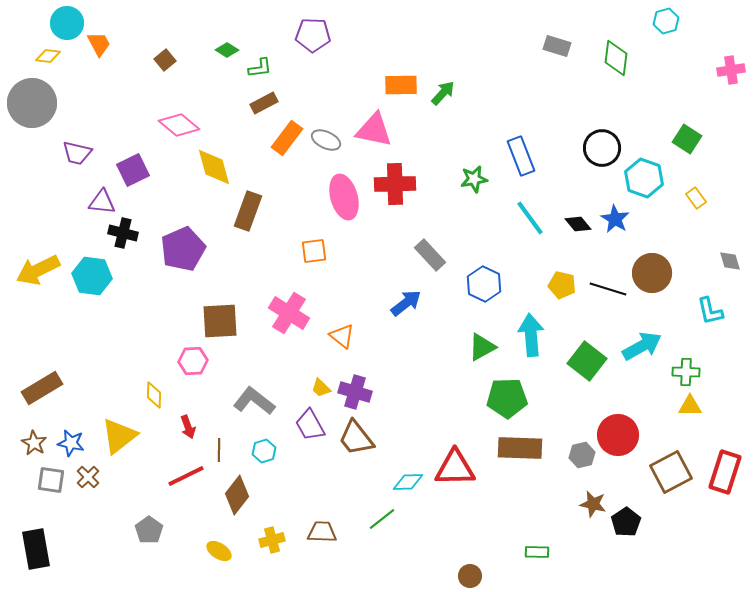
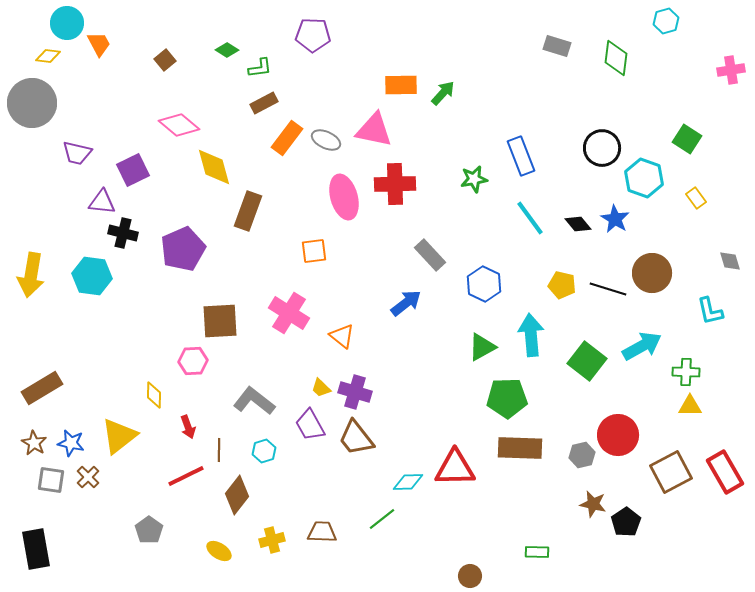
yellow arrow at (38, 270): moved 7 px left, 5 px down; rotated 54 degrees counterclockwise
red rectangle at (725, 472): rotated 48 degrees counterclockwise
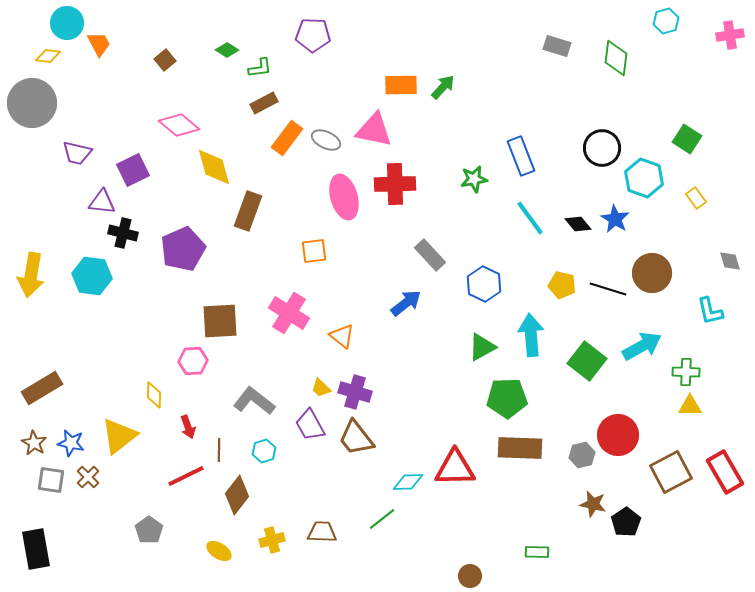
pink cross at (731, 70): moved 1 px left, 35 px up
green arrow at (443, 93): moved 6 px up
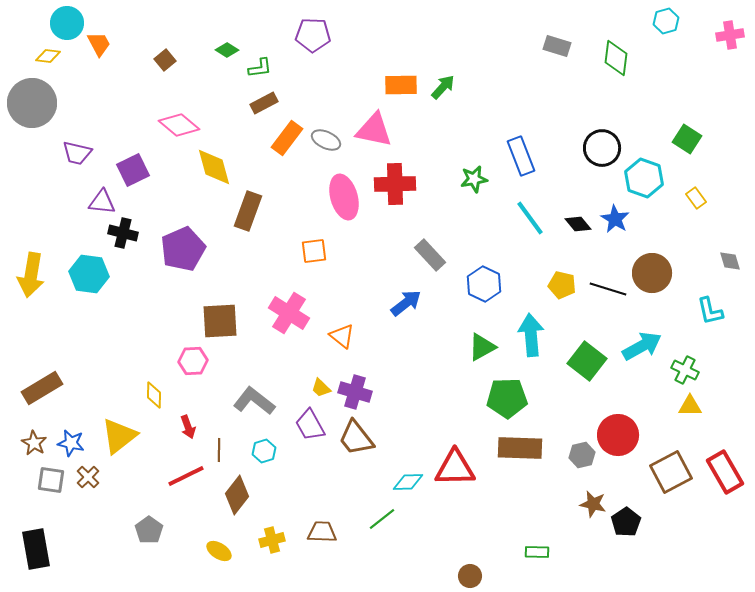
cyan hexagon at (92, 276): moved 3 px left, 2 px up
green cross at (686, 372): moved 1 px left, 2 px up; rotated 24 degrees clockwise
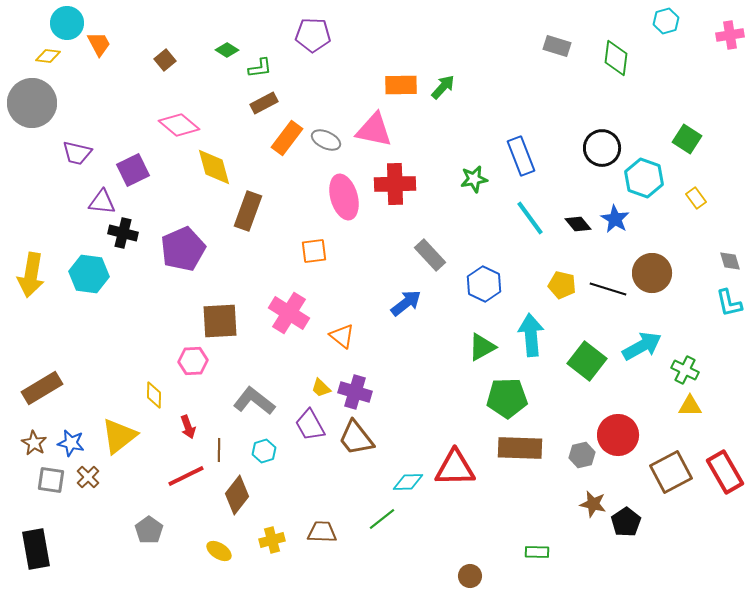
cyan L-shape at (710, 311): moved 19 px right, 8 px up
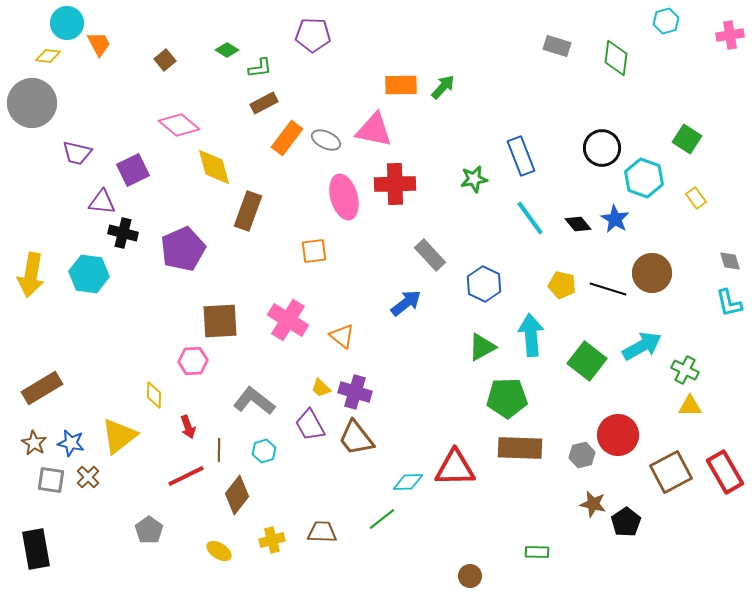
pink cross at (289, 313): moved 1 px left, 7 px down
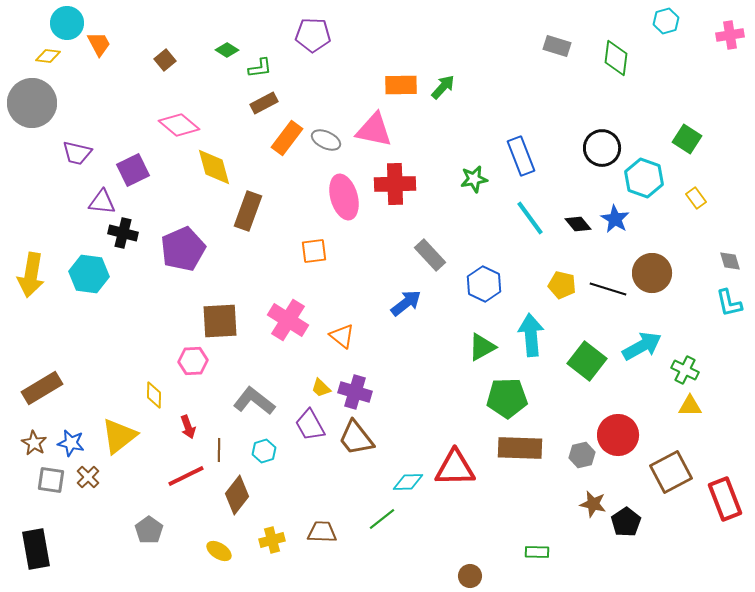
red rectangle at (725, 472): moved 27 px down; rotated 9 degrees clockwise
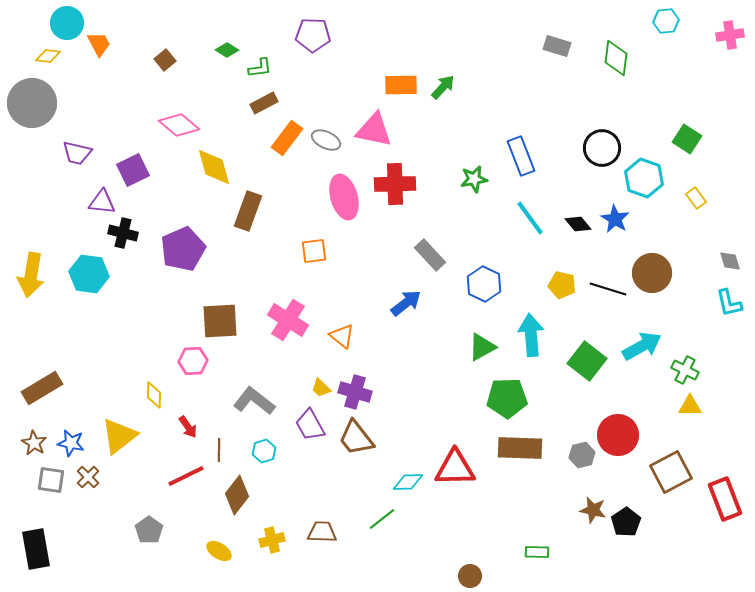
cyan hexagon at (666, 21): rotated 10 degrees clockwise
red arrow at (188, 427): rotated 15 degrees counterclockwise
brown star at (593, 504): moved 6 px down
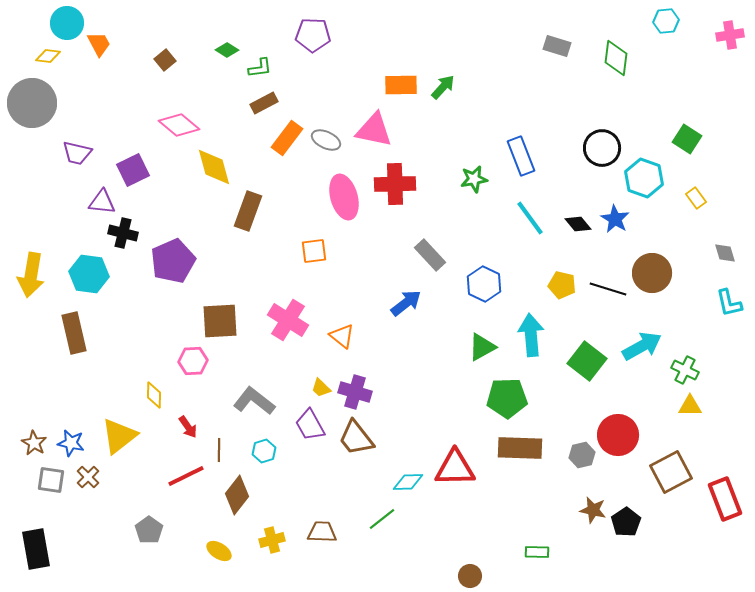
purple pentagon at (183, 249): moved 10 px left, 12 px down
gray diamond at (730, 261): moved 5 px left, 8 px up
brown rectangle at (42, 388): moved 32 px right, 55 px up; rotated 72 degrees counterclockwise
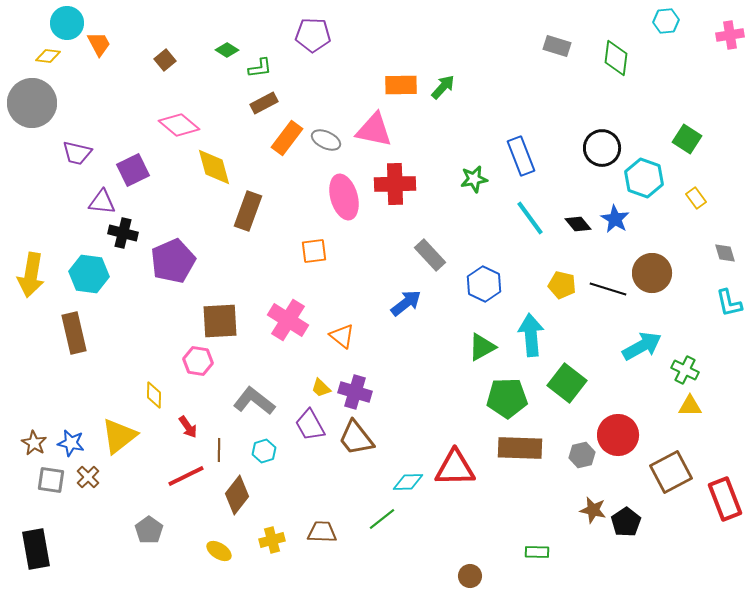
pink hexagon at (193, 361): moved 5 px right; rotated 12 degrees clockwise
green square at (587, 361): moved 20 px left, 22 px down
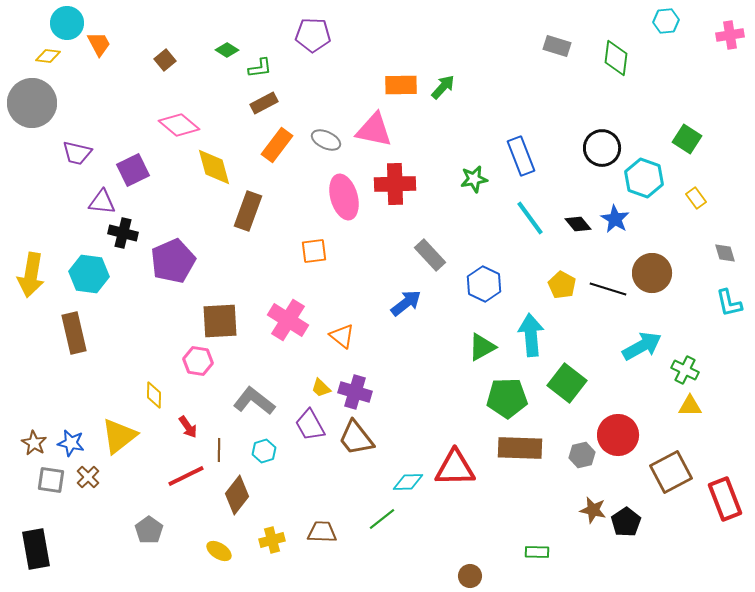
orange rectangle at (287, 138): moved 10 px left, 7 px down
yellow pentagon at (562, 285): rotated 16 degrees clockwise
